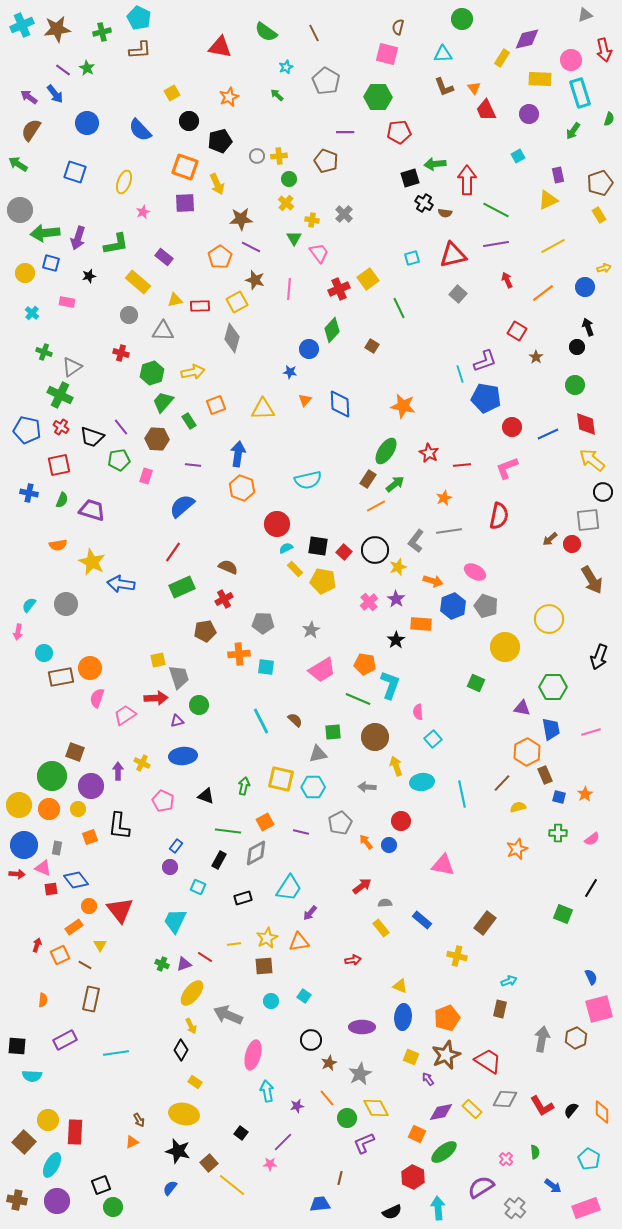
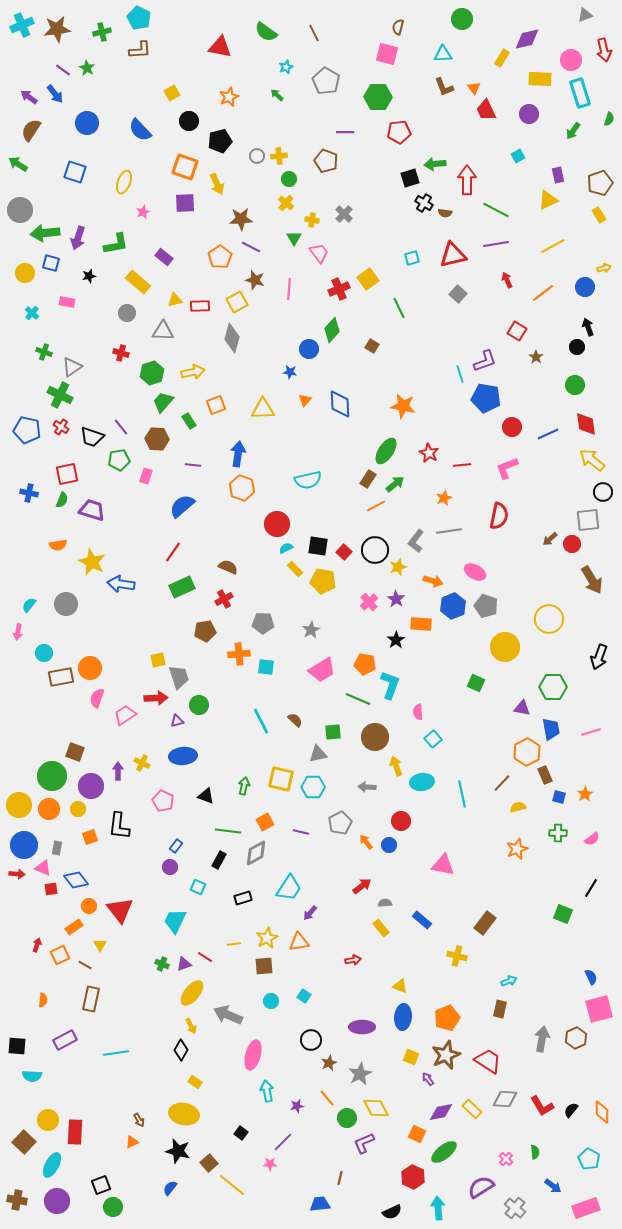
gray circle at (129, 315): moved 2 px left, 2 px up
red square at (59, 465): moved 8 px right, 9 px down
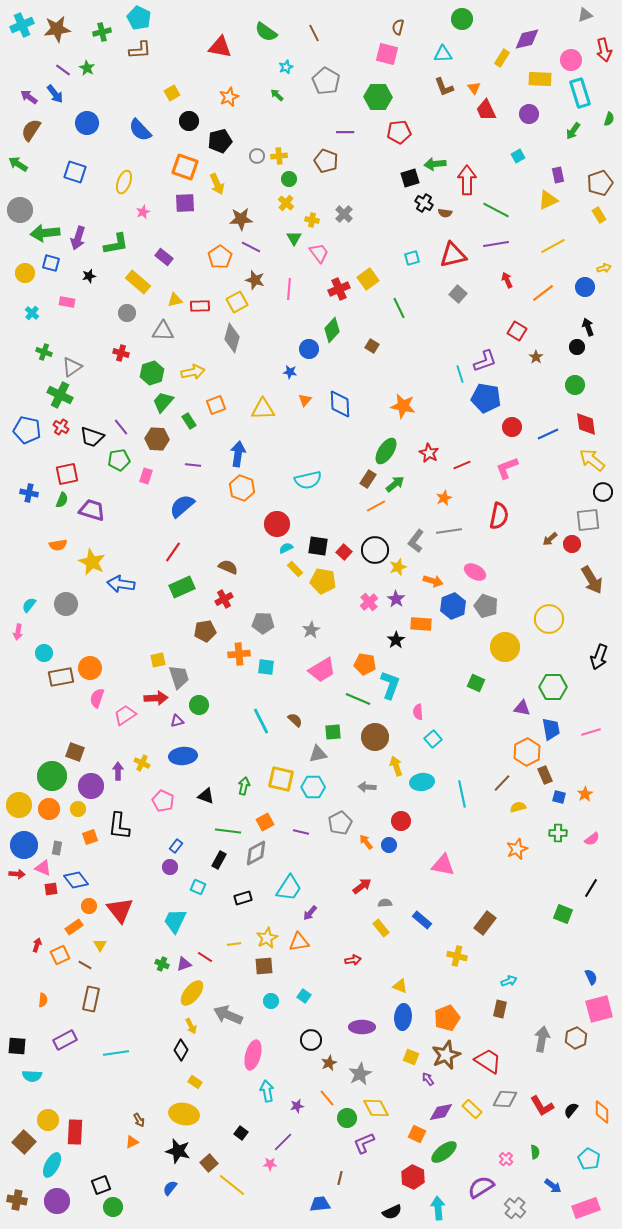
red line at (462, 465): rotated 18 degrees counterclockwise
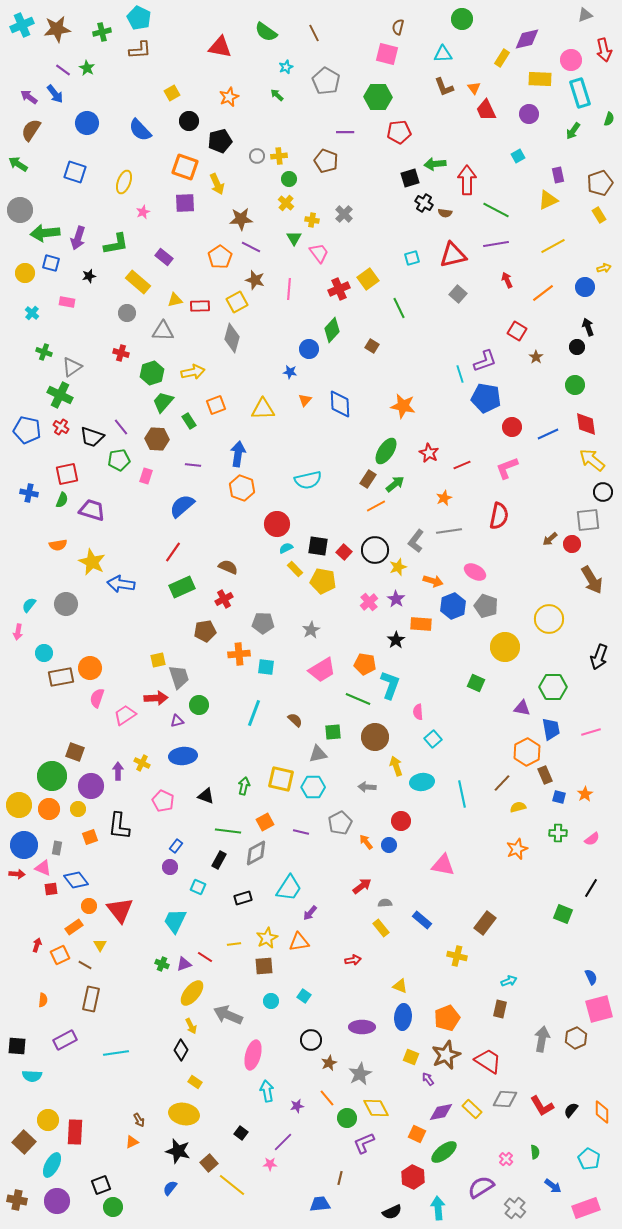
cyan line at (261, 721): moved 7 px left, 8 px up; rotated 48 degrees clockwise
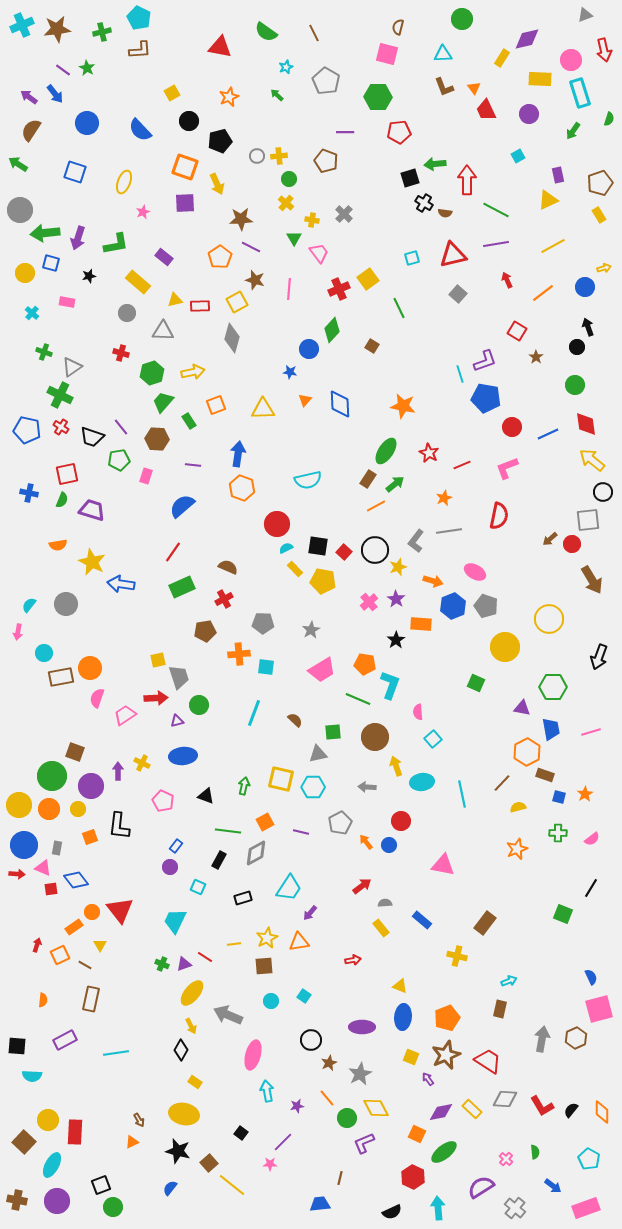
brown rectangle at (545, 775): rotated 48 degrees counterclockwise
orange circle at (89, 906): moved 3 px right, 6 px down
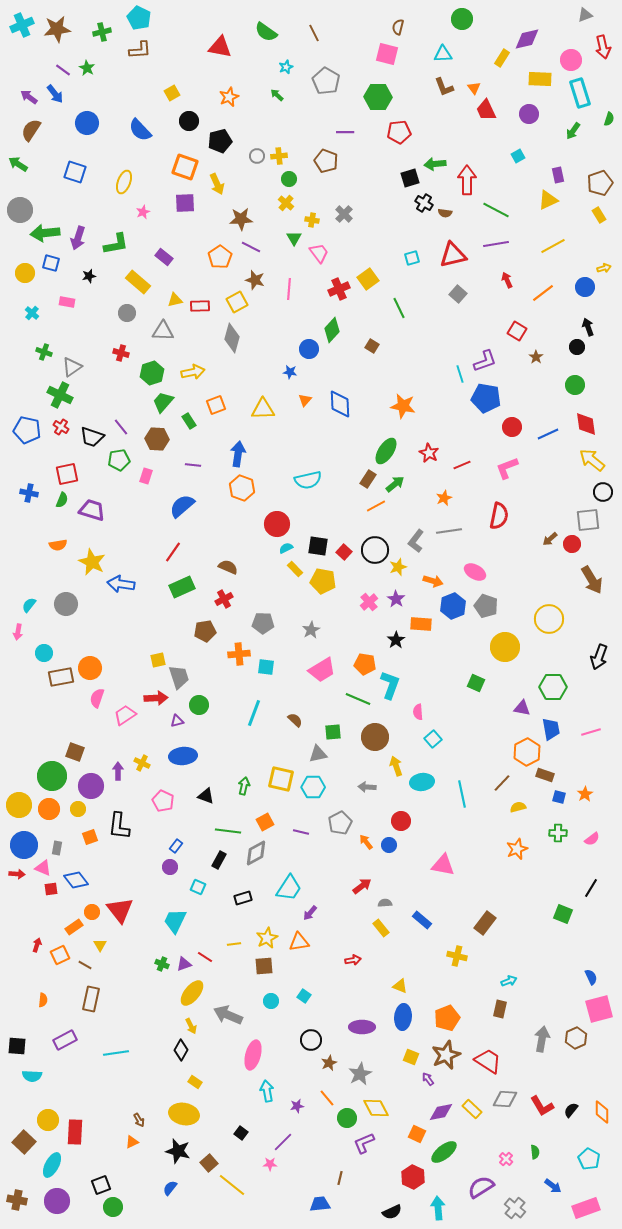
red arrow at (604, 50): moved 1 px left, 3 px up
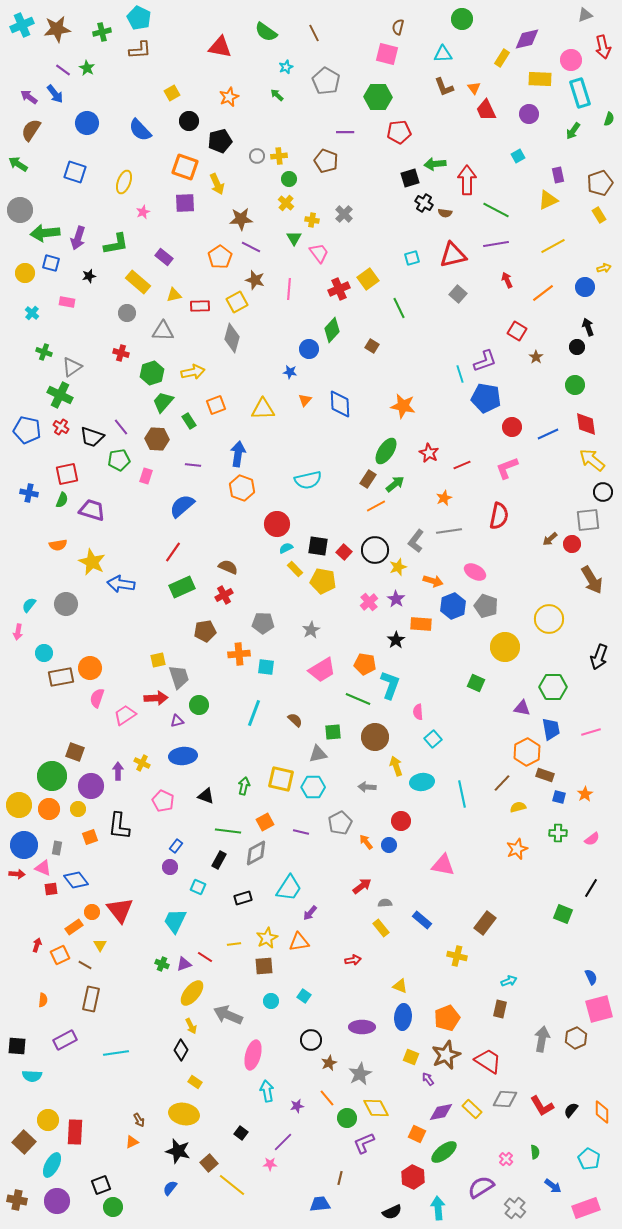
yellow triangle at (175, 300): moved 1 px left, 5 px up
red cross at (224, 599): moved 4 px up
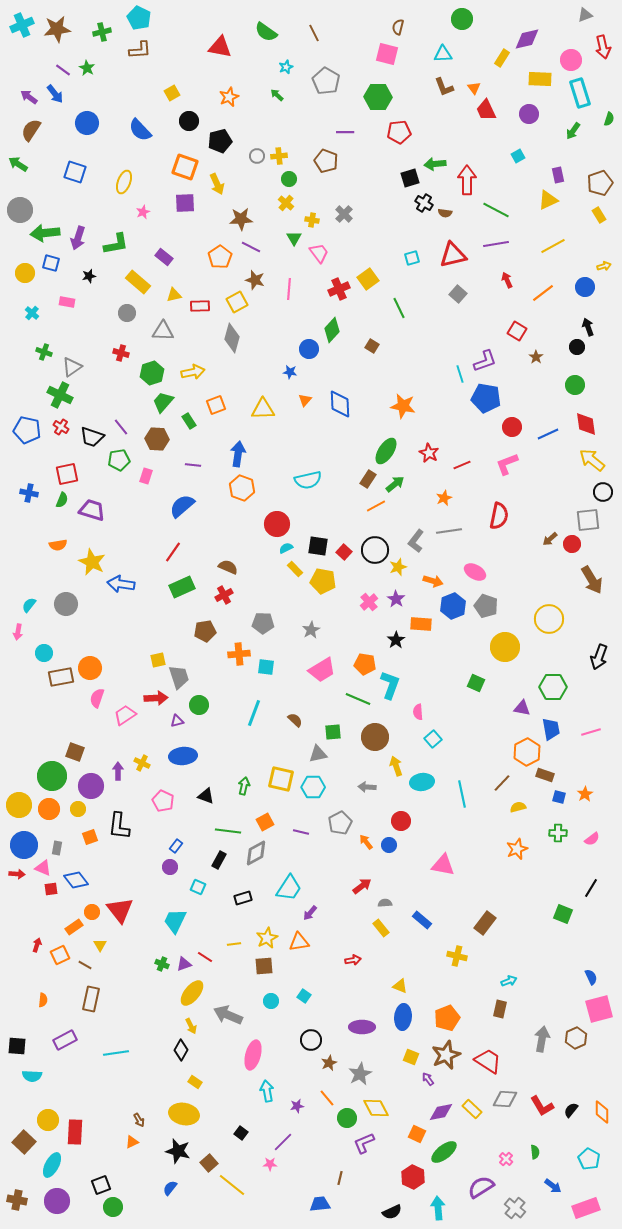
yellow arrow at (604, 268): moved 2 px up
pink L-shape at (507, 468): moved 4 px up
